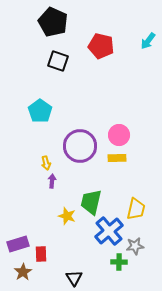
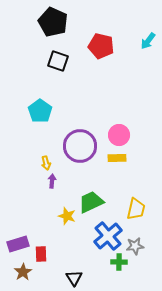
green trapezoid: rotated 52 degrees clockwise
blue cross: moved 1 px left, 5 px down
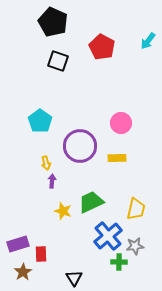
red pentagon: moved 1 px right, 1 px down; rotated 15 degrees clockwise
cyan pentagon: moved 10 px down
pink circle: moved 2 px right, 12 px up
yellow star: moved 4 px left, 5 px up
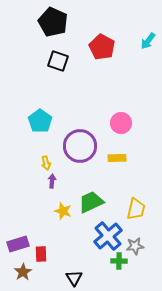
green cross: moved 1 px up
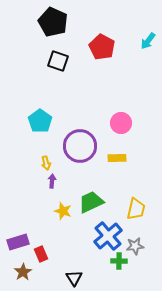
purple rectangle: moved 2 px up
red rectangle: rotated 21 degrees counterclockwise
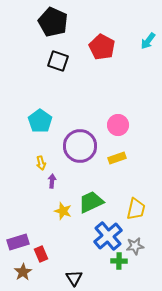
pink circle: moved 3 px left, 2 px down
yellow rectangle: rotated 18 degrees counterclockwise
yellow arrow: moved 5 px left
